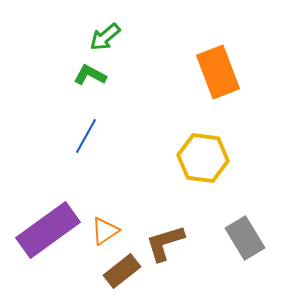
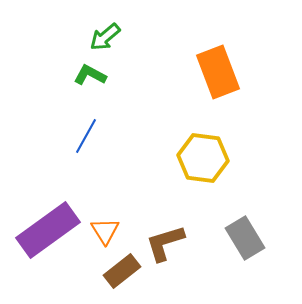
orange triangle: rotated 28 degrees counterclockwise
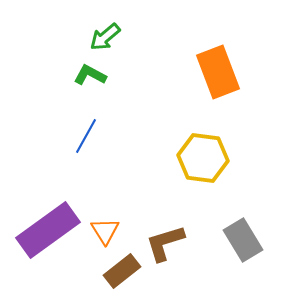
gray rectangle: moved 2 px left, 2 px down
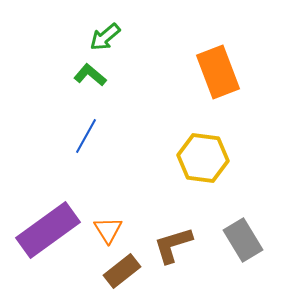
green L-shape: rotated 12 degrees clockwise
orange triangle: moved 3 px right, 1 px up
brown L-shape: moved 8 px right, 2 px down
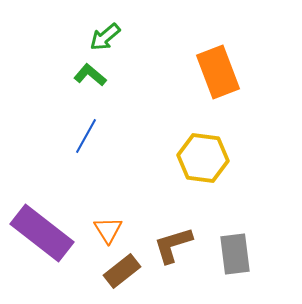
purple rectangle: moved 6 px left, 3 px down; rotated 74 degrees clockwise
gray rectangle: moved 8 px left, 14 px down; rotated 24 degrees clockwise
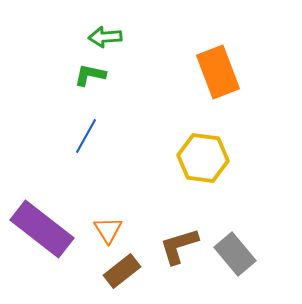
green arrow: rotated 36 degrees clockwise
green L-shape: rotated 28 degrees counterclockwise
purple rectangle: moved 4 px up
brown L-shape: moved 6 px right, 1 px down
gray rectangle: rotated 33 degrees counterclockwise
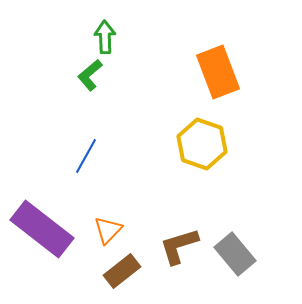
green arrow: rotated 92 degrees clockwise
green L-shape: rotated 52 degrees counterclockwise
blue line: moved 20 px down
yellow hexagon: moved 1 px left, 14 px up; rotated 12 degrees clockwise
orange triangle: rotated 16 degrees clockwise
